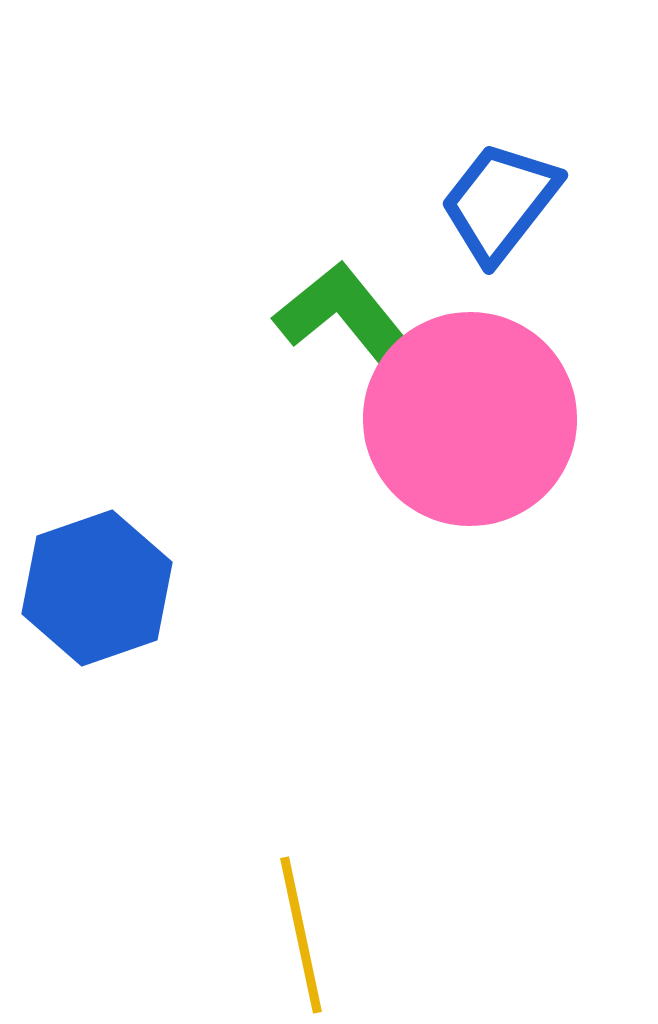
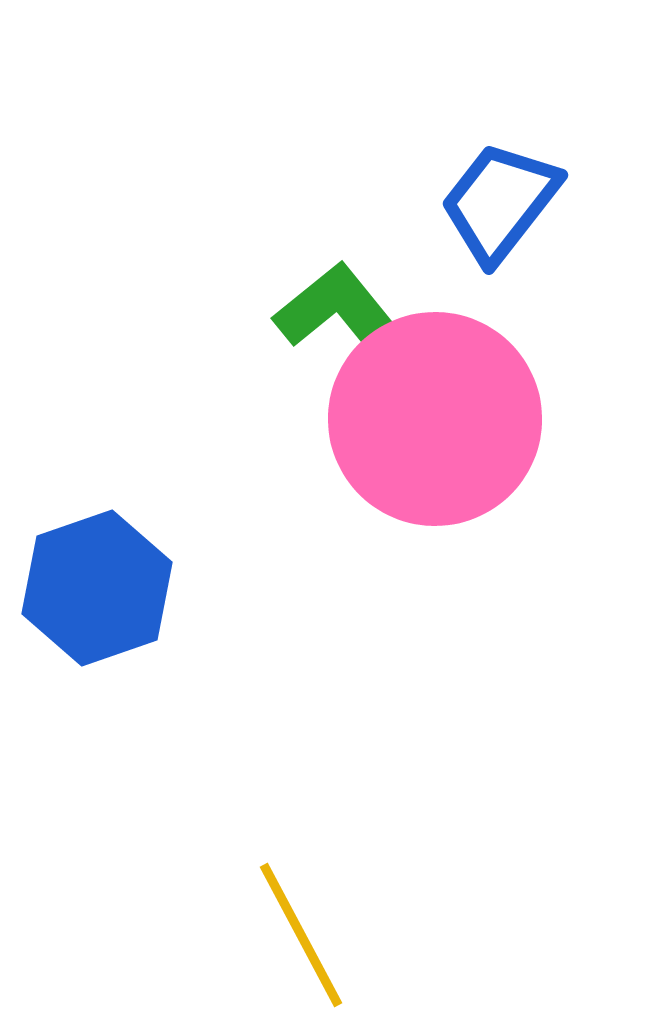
pink circle: moved 35 px left
yellow line: rotated 16 degrees counterclockwise
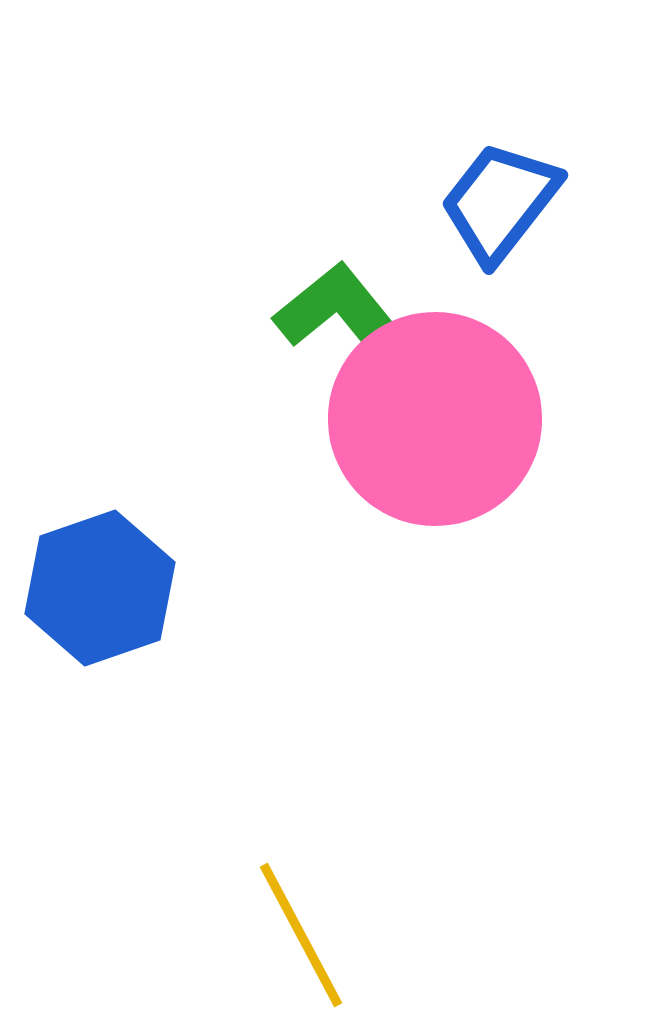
blue hexagon: moved 3 px right
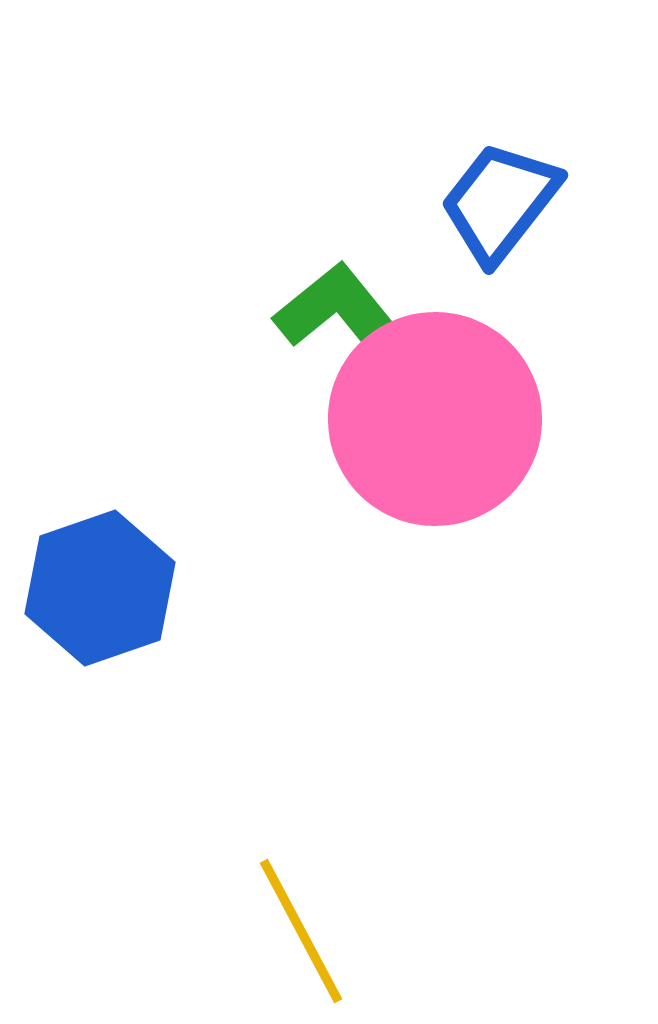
yellow line: moved 4 px up
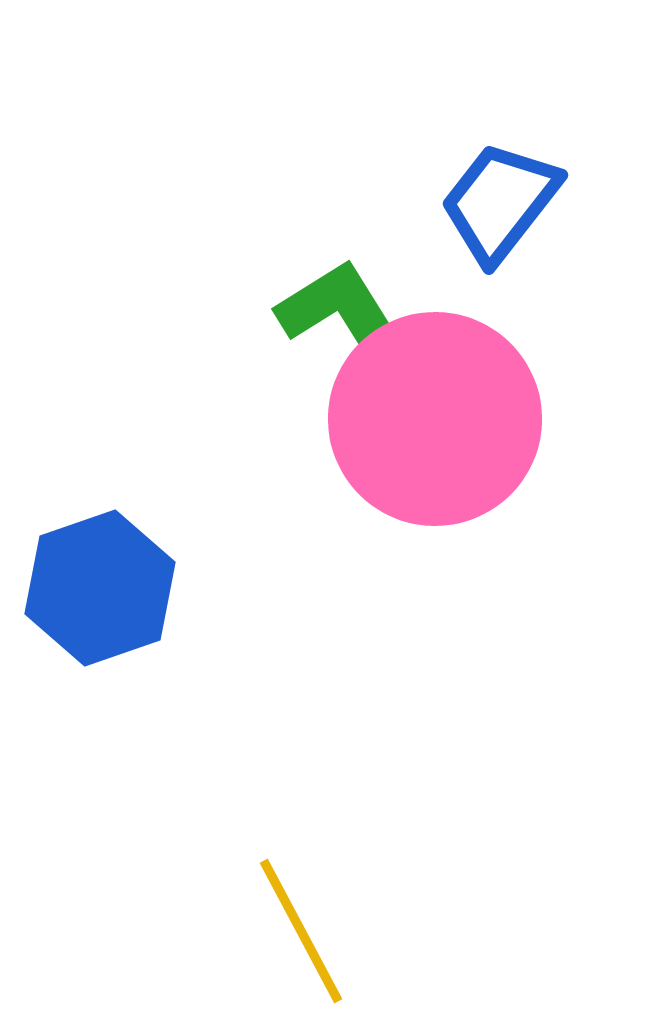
green L-shape: rotated 7 degrees clockwise
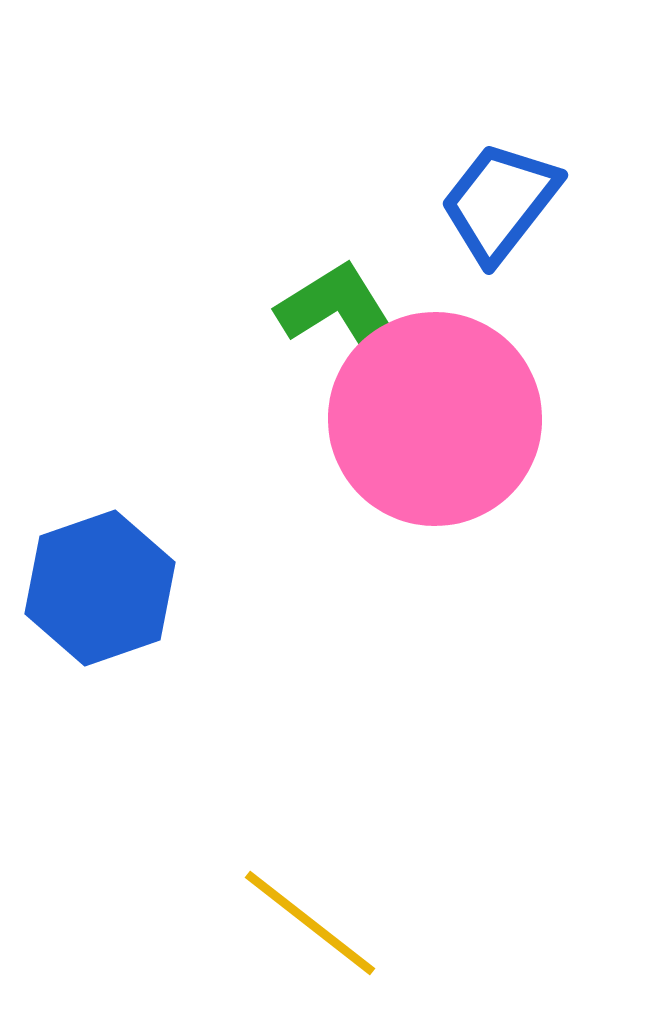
yellow line: moved 9 px right, 8 px up; rotated 24 degrees counterclockwise
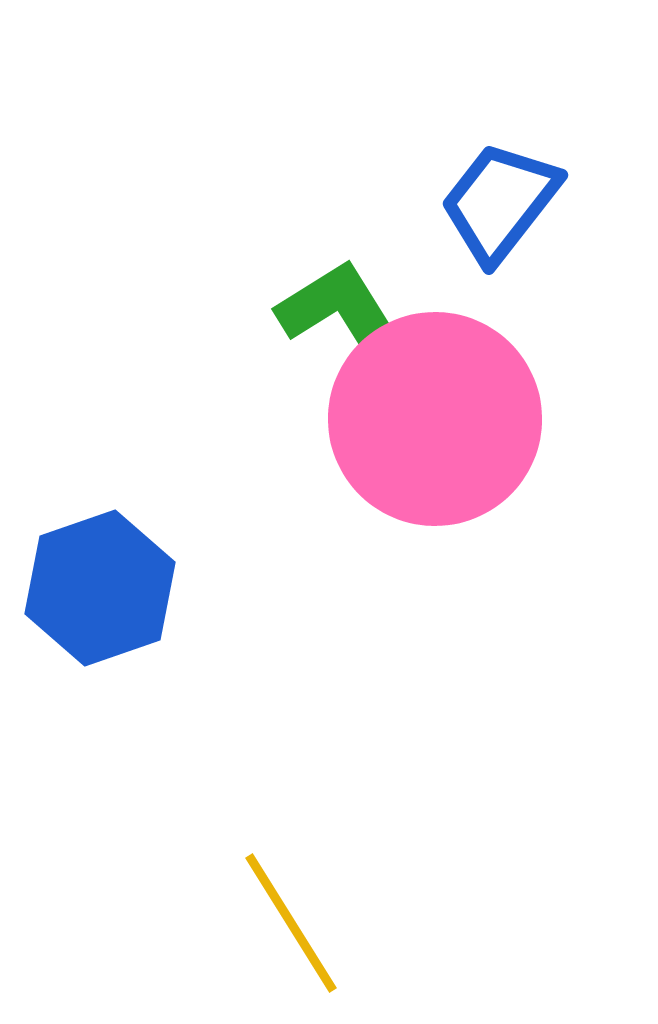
yellow line: moved 19 px left; rotated 20 degrees clockwise
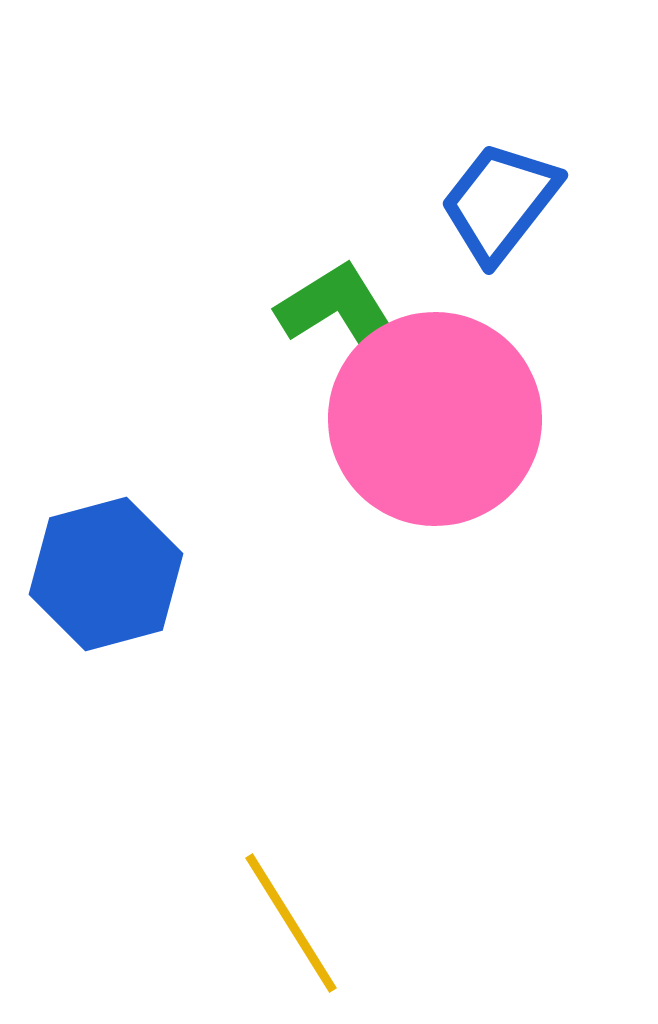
blue hexagon: moved 6 px right, 14 px up; rotated 4 degrees clockwise
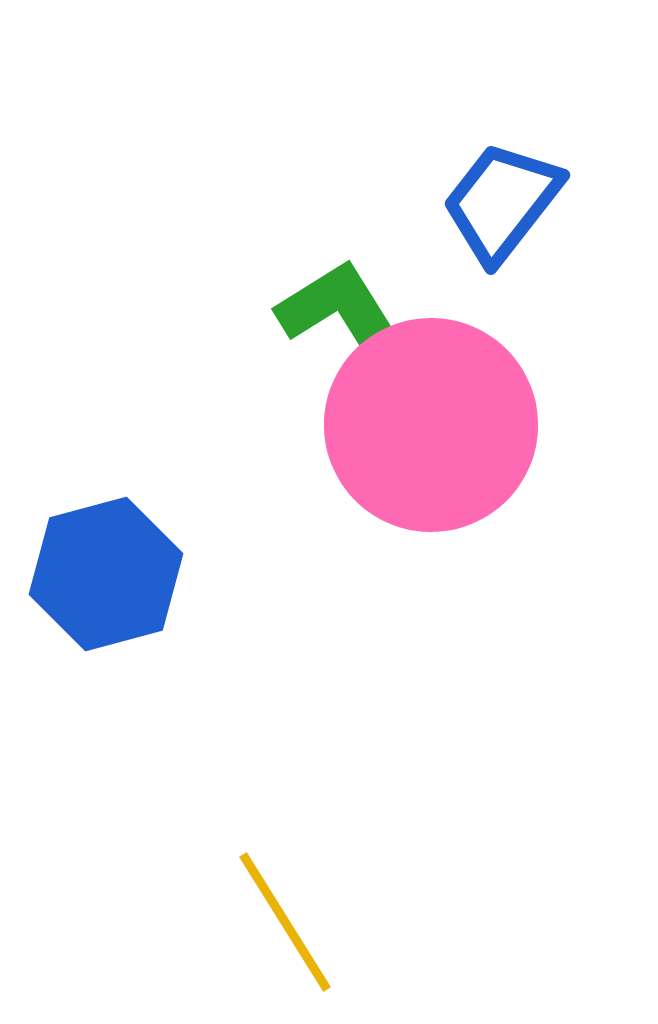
blue trapezoid: moved 2 px right
pink circle: moved 4 px left, 6 px down
yellow line: moved 6 px left, 1 px up
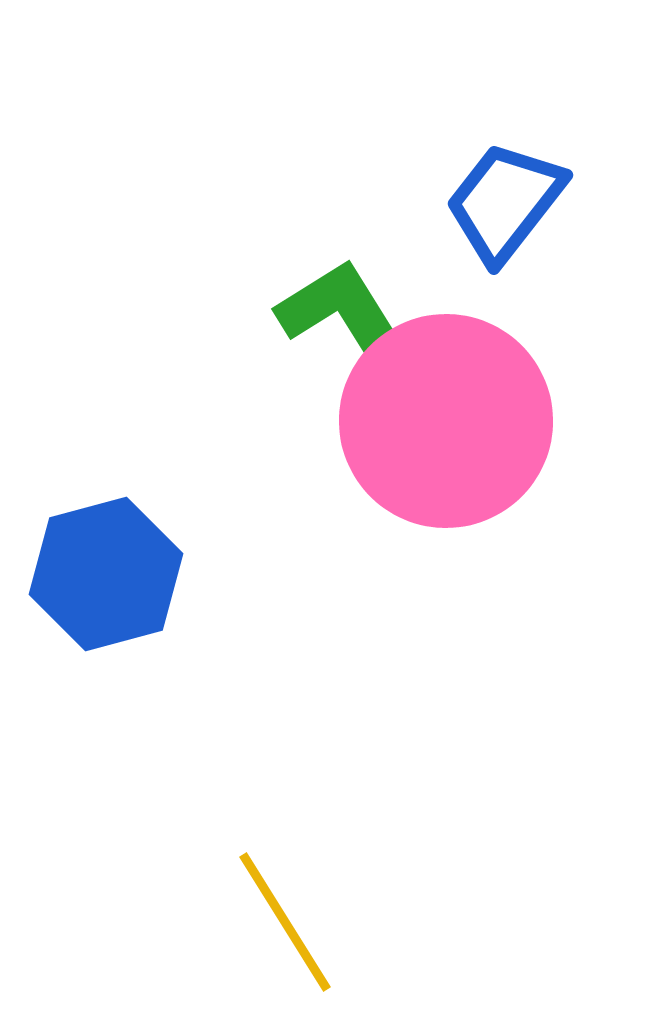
blue trapezoid: moved 3 px right
pink circle: moved 15 px right, 4 px up
